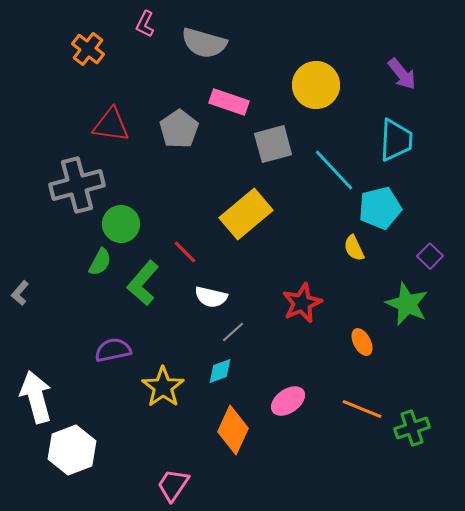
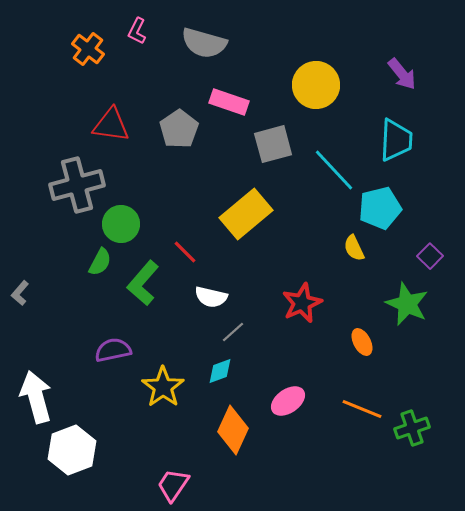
pink L-shape: moved 8 px left, 7 px down
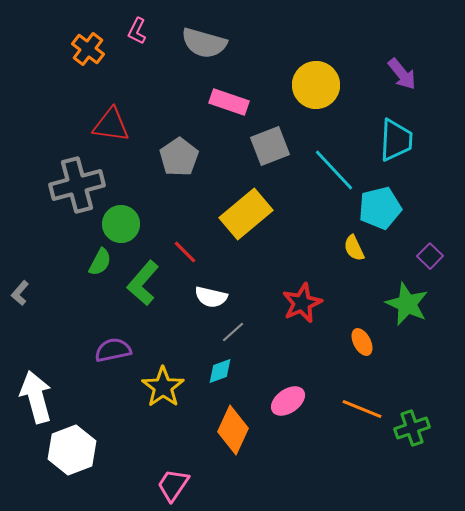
gray pentagon: moved 28 px down
gray square: moved 3 px left, 2 px down; rotated 6 degrees counterclockwise
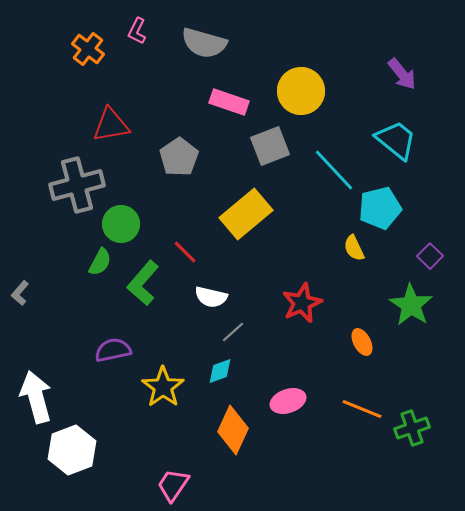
yellow circle: moved 15 px left, 6 px down
red triangle: rotated 18 degrees counterclockwise
cyan trapezoid: rotated 54 degrees counterclockwise
green star: moved 4 px right, 1 px down; rotated 9 degrees clockwise
pink ellipse: rotated 16 degrees clockwise
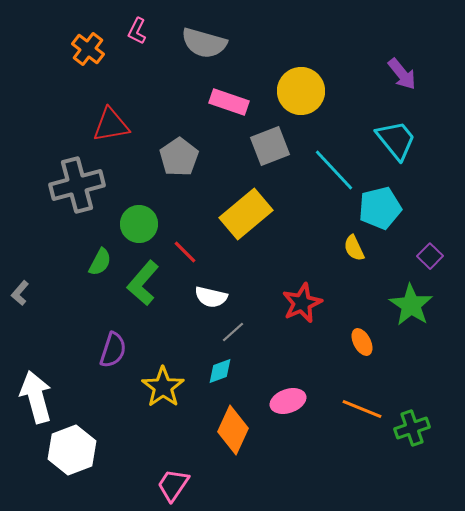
cyan trapezoid: rotated 12 degrees clockwise
green circle: moved 18 px right
purple semicircle: rotated 120 degrees clockwise
